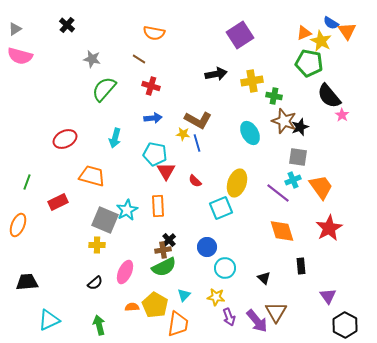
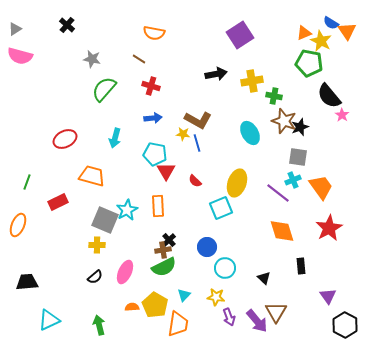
black semicircle at (95, 283): moved 6 px up
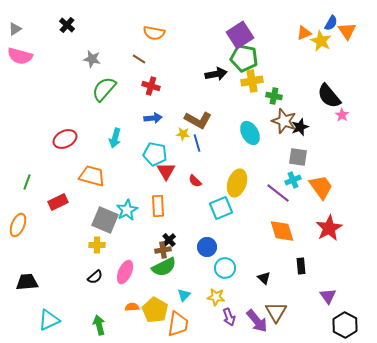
blue semicircle at (331, 23): rotated 91 degrees counterclockwise
green pentagon at (309, 63): moved 65 px left, 5 px up
yellow pentagon at (155, 305): moved 5 px down
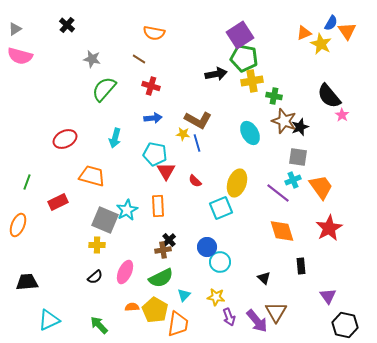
yellow star at (321, 41): moved 3 px down
green semicircle at (164, 267): moved 3 px left, 11 px down
cyan circle at (225, 268): moved 5 px left, 6 px up
green arrow at (99, 325): rotated 30 degrees counterclockwise
black hexagon at (345, 325): rotated 15 degrees counterclockwise
